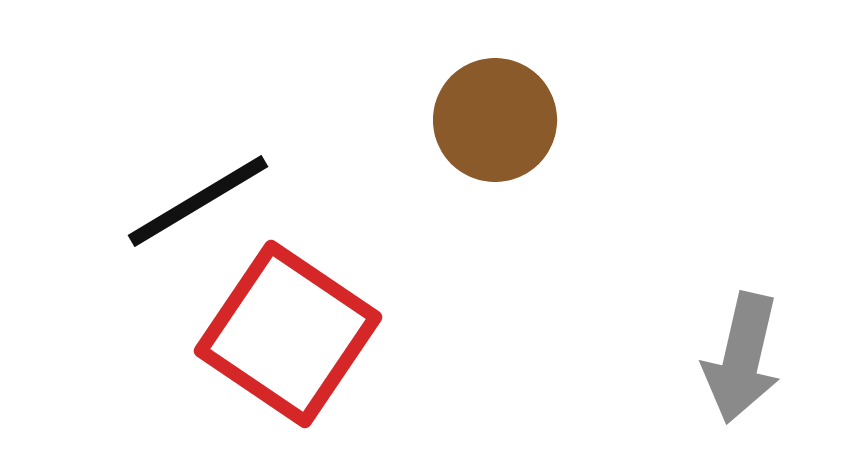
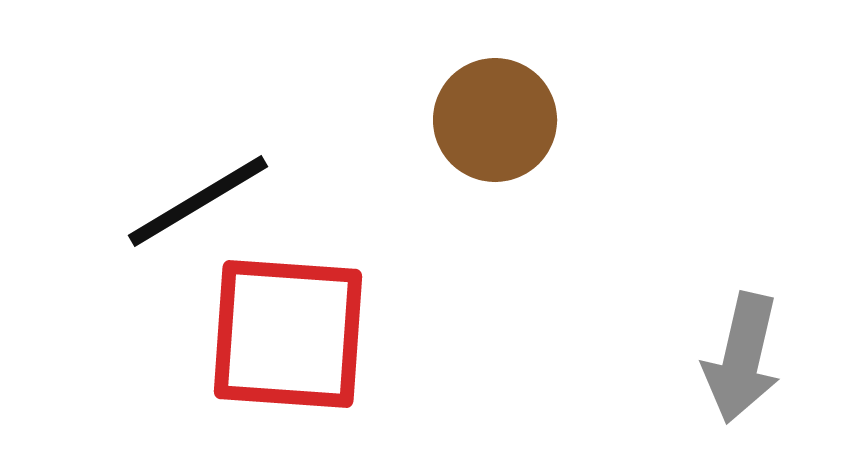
red square: rotated 30 degrees counterclockwise
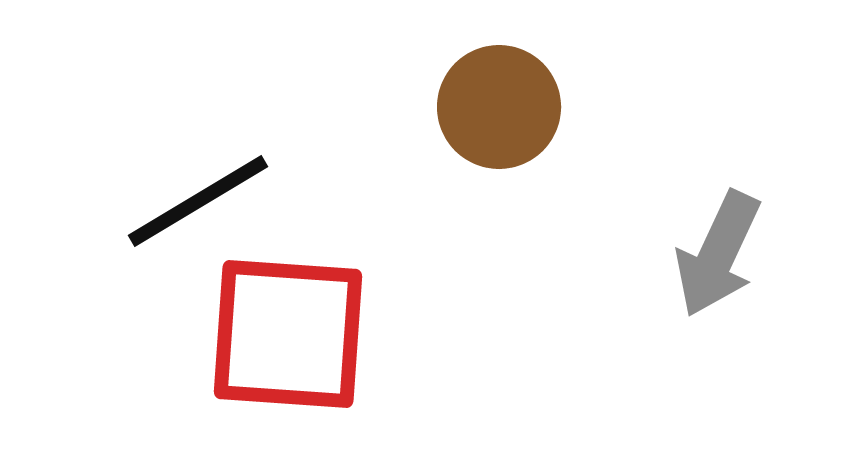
brown circle: moved 4 px right, 13 px up
gray arrow: moved 24 px left, 104 px up; rotated 12 degrees clockwise
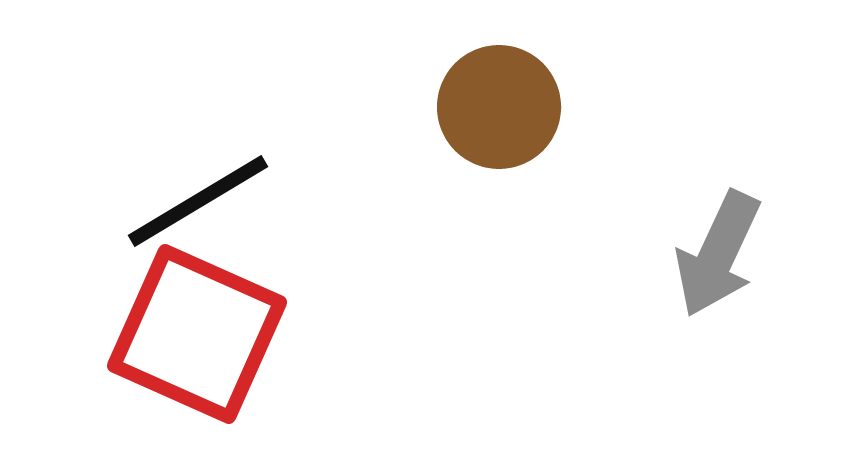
red square: moved 91 px left; rotated 20 degrees clockwise
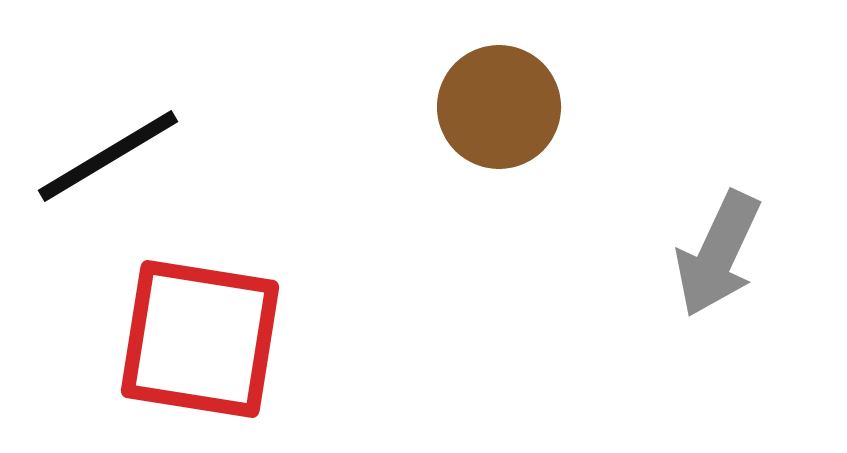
black line: moved 90 px left, 45 px up
red square: moved 3 px right, 5 px down; rotated 15 degrees counterclockwise
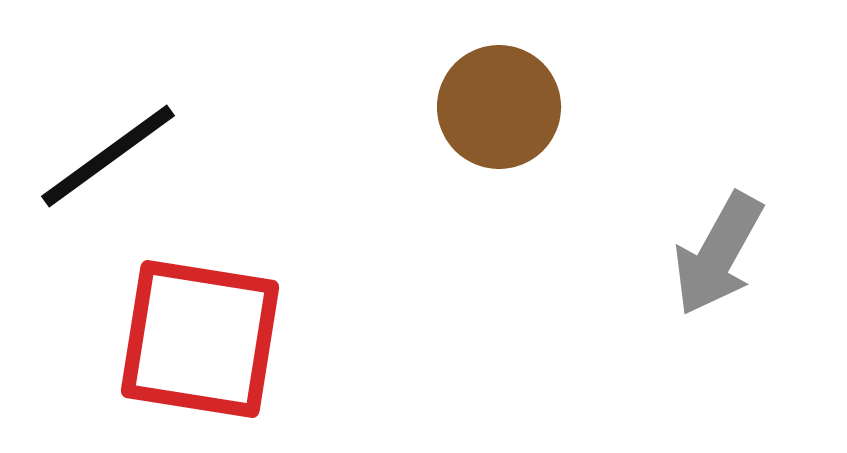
black line: rotated 5 degrees counterclockwise
gray arrow: rotated 4 degrees clockwise
